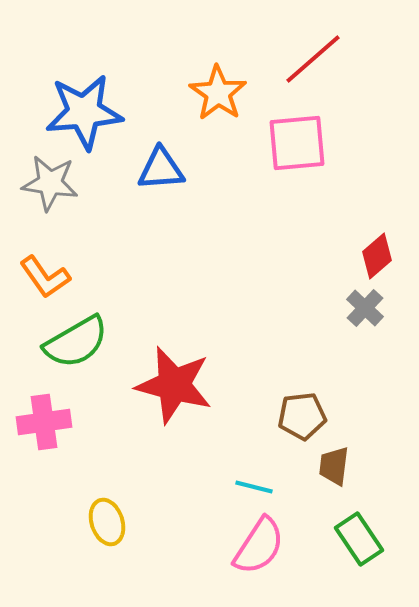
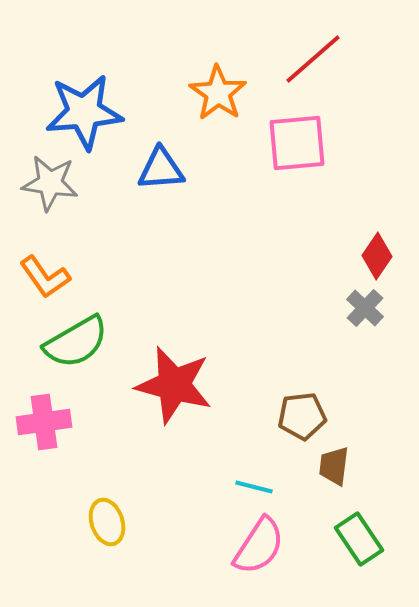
red diamond: rotated 15 degrees counterclockwise
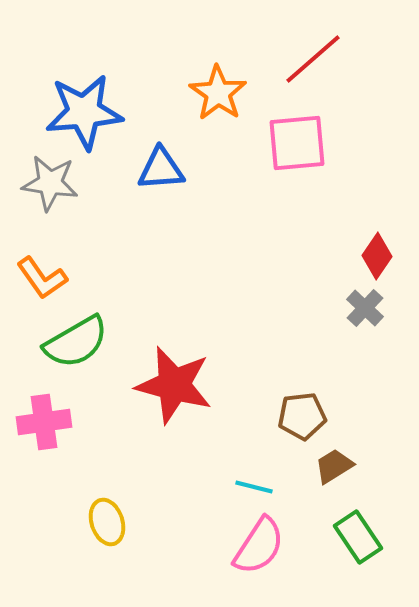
orange L-shape: moved 3 px left, 1 px down
brown trapezoid: rotated 51 degrees clockwise
green rectangle: moved 1 px left, 2 px up
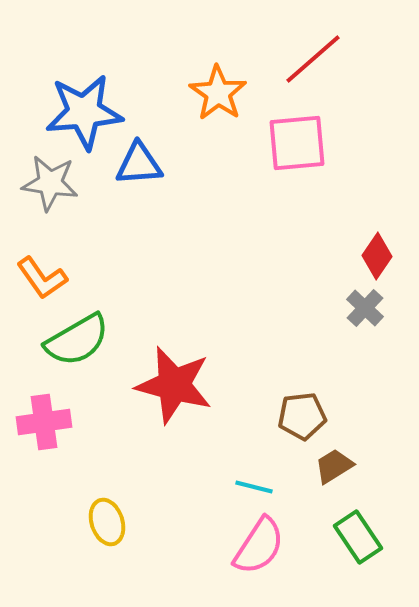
blue triangle: moved 22 px left, 5 px up
green semicircle: moved 1 px right, 2 px up
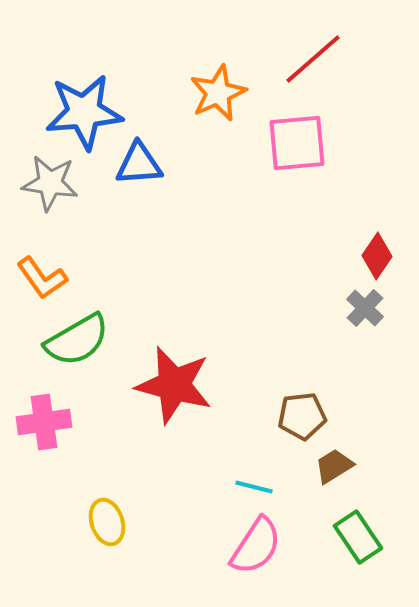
orange star: rotated 14 degrees clockwise
pink semicircle: moved 3 px left
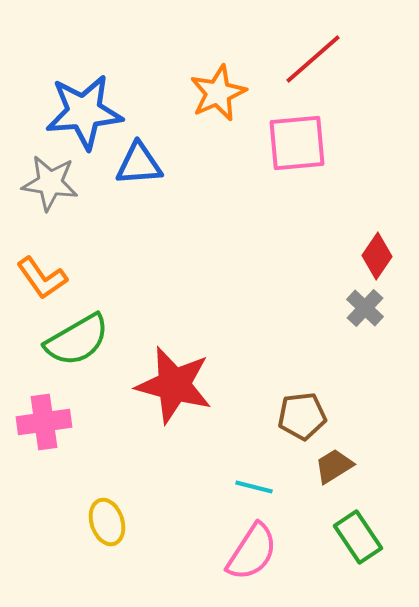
pink semicircle: moved 4 px left, 6 px down
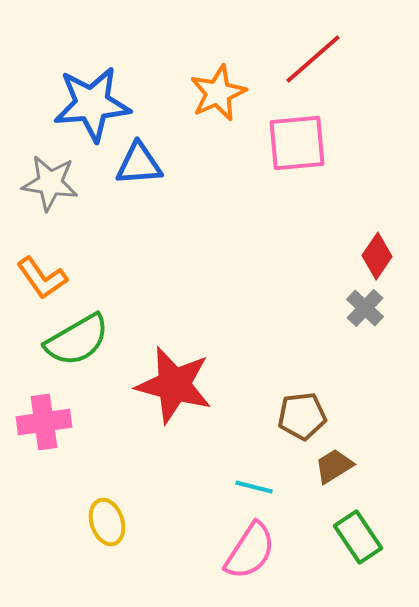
blue star: moved 8 px right, 8 px up
pink semicircle: moved 2 px left, 1 px up
